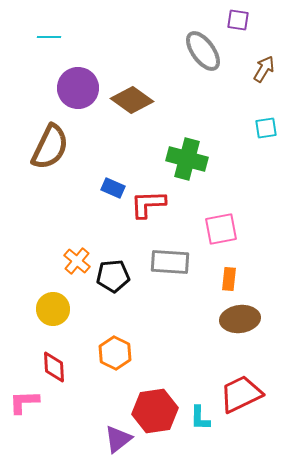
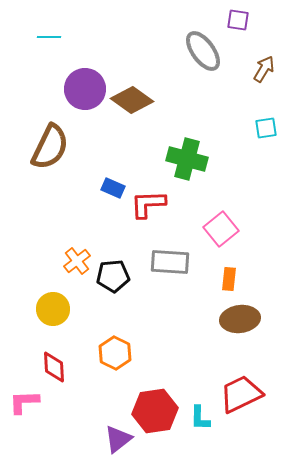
purple circle: moved 7 px right, 1 px down
pink square: rotated 28 degrees counterclockwise
orange cross: rotated 12 degrees clockwise
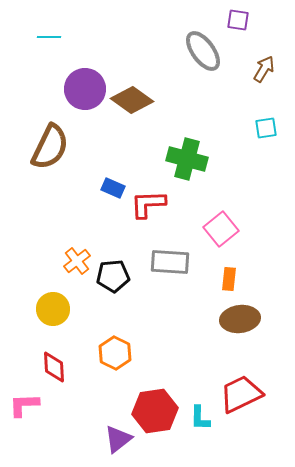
pink L-shape: moved 3 px down
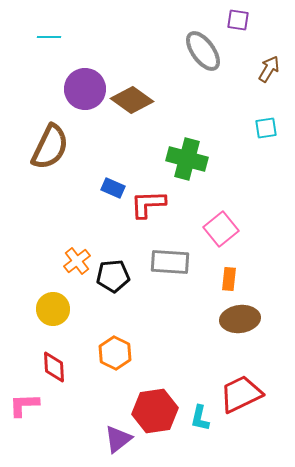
brown arrow: moved 5 px right
cyan L-shape: rotated 12 degrees clockwise
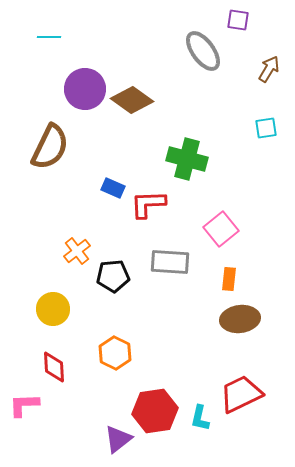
orange cross: moved 10 px up
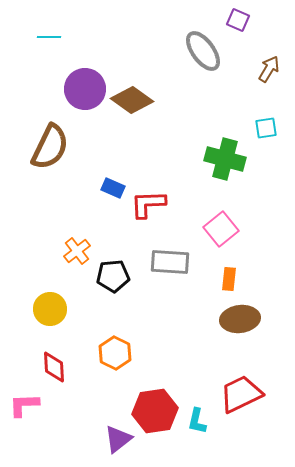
purple square: rotated 15 degrees clockwise
green cross: moved 38 px right
yellow circle: moved 3 px left
cyan L-shape: moved 3 px left, 3 px down
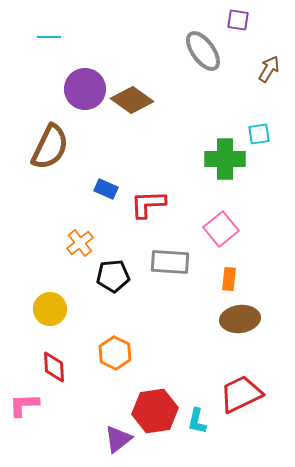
purple square: rotated 15 degrees counterclockwise
cyan square: moved 7 px left, 6 px down
green cross: rotated 15 degrees counterclockwise
blue rectangle: moved 7 px left, 1 px down
orange cross: moved 3 px right, 8 px up
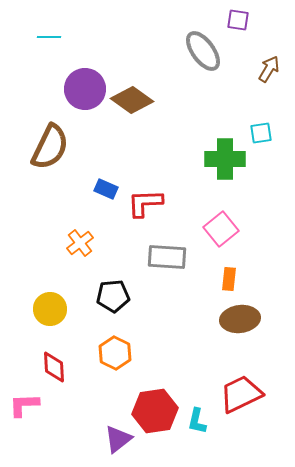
cyan square: moved 2 px right, 1 px up
red L-shape: moved 3 px left, 1 px up
gray rectangle: moved 3 px left, 5 px up
black pentagon: moved 20 px down
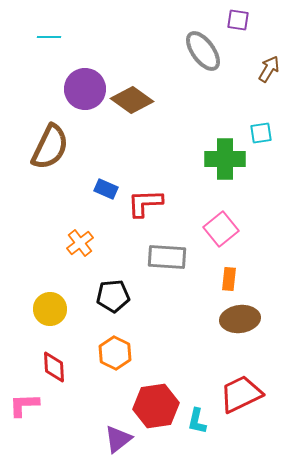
red hexagon: moved 1 px right, 5 px up
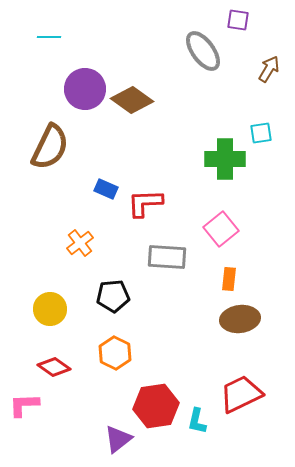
red diamond: rotated 52 degrees counterclockwise
